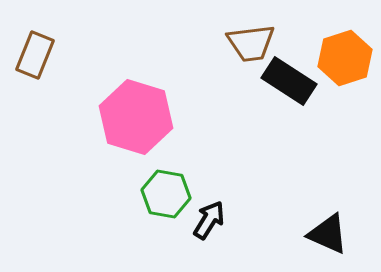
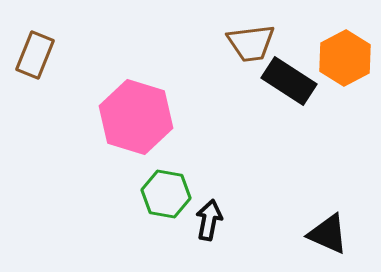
orange hexagon: rotated 10 degrees counterclockwise
black arrow: rotated 21 degrees counterclockwise
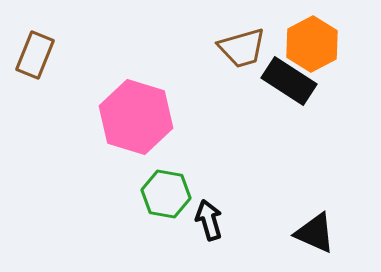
brown trapezoid: moved 9 px left, 5 px down; rotated 9 degrees counterclockwise
orange hexagon: moved 33 px left, 14 px up
black arrow: rotated 27 degrees counterclockwise
black triangle: moved 13 px left, 1 px up
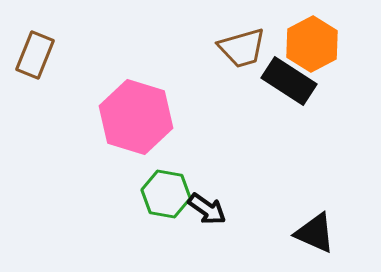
black arrow: moved 2 px left, 11 px up; rotated 141 degrees clockwise
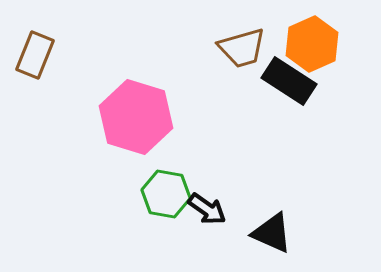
orange hexagon: rotated 4 degrees clockwise
black triangle: moved 43 px left
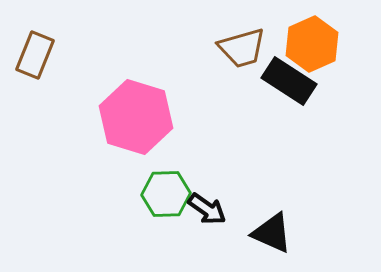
green hexagon: rotated 12 degrees counterclockwise
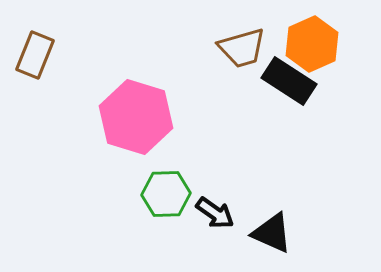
black arrow: moved 8 px right, 4 px down
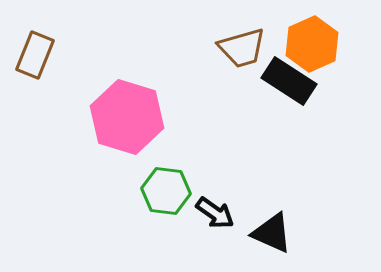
pink hexagon: moved 9 px left
green hexagon: moved 3 px up; rotated 9 degrees clockwise
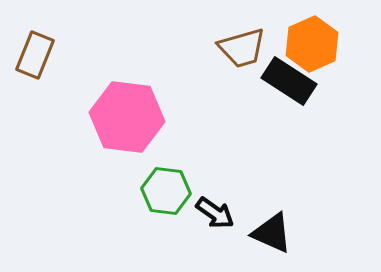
pink hexagon: rotated 10 degrees counterclockwise
